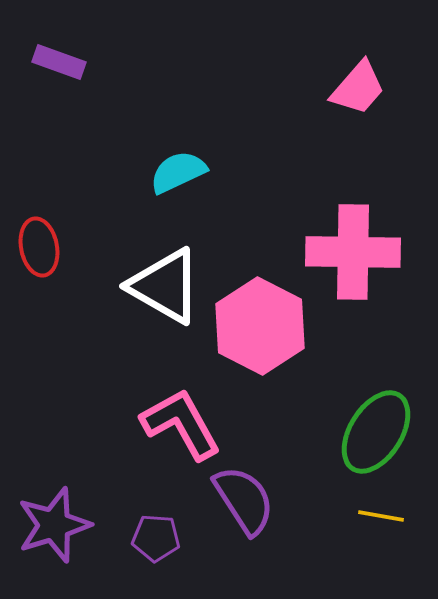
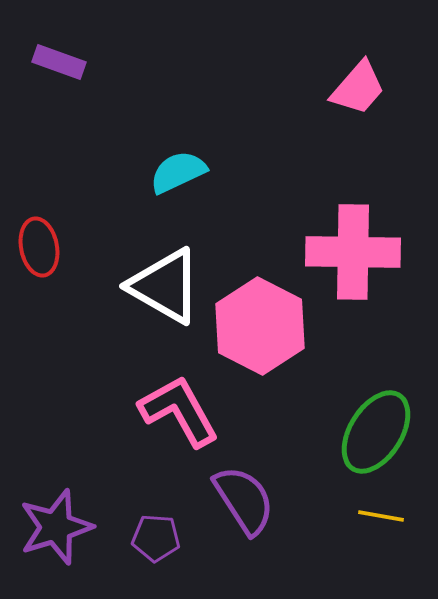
pink L-shape: moved 2 px left, 13 px up
purple star: moved 2 px right, 2 px down
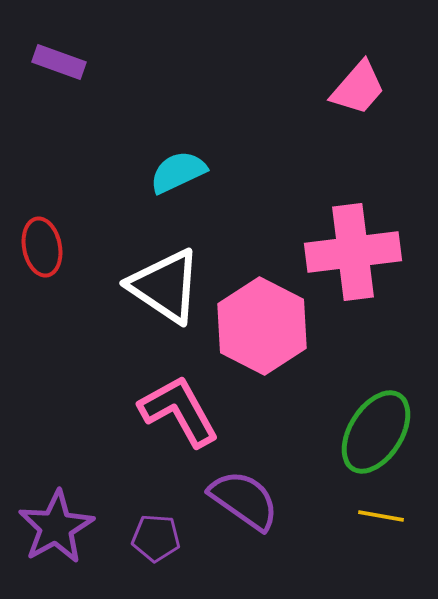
red ellipse: moved 3 px right
pink cross: rotated 8 degrees counterclockwise
white triangle: rotated 4 degrees clockwise
pink hexagon: moved 2 px right
purple semicircle: rotated 22 degrees counterclockwise
purple star: rotated 12 degrees counterclockwise
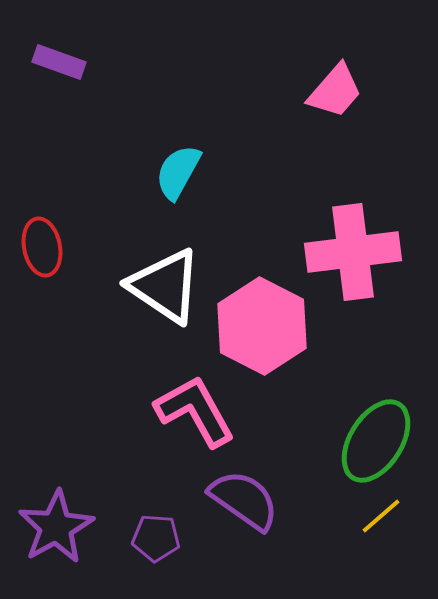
pink trapezoid: moved 23 px left, 3 px down
cyan semicircle: rotated 36 degrees counterclockwise
pink L-shape: moved 16 px right
green ellipse: moved 9 px down
yellow line: rotated 51 degrees counterclockwise
